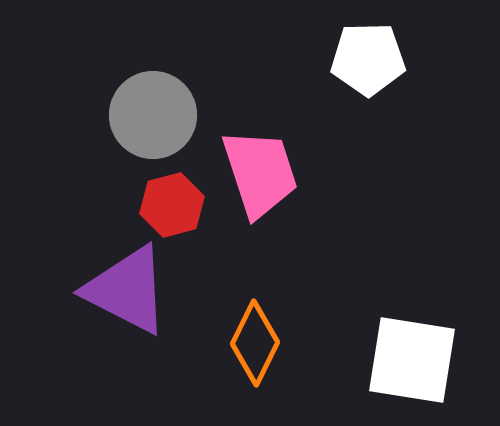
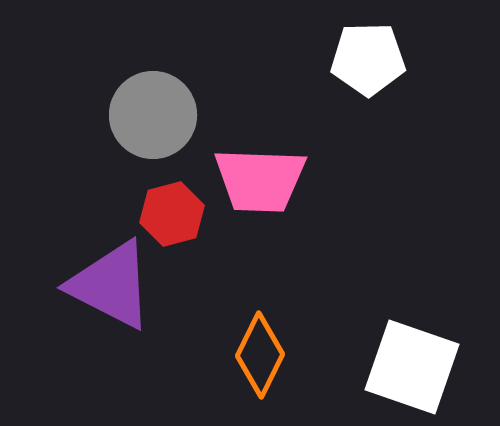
pink trapezoid: moved 7 px down; rotated 110 degrees clockwise
red hexagon: moved 9 px down
purple triangle: moved 16 px left, 5 px up
orange diamond: moved 5 px right, 12 px down
white square: moved 7 px down; rotated 10 degrees clockwise
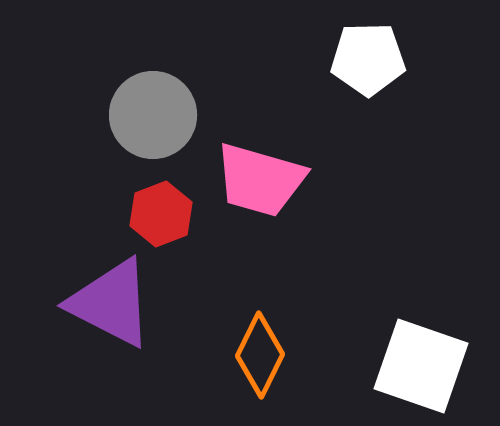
pink trapezoid: rotated 14 degrees clockwise
red hexagon: moved 11 px left; rotated 6 degrees counterclockwise
purple triangle: moved 18 px down
white square: moved 9 px right, 1 px up
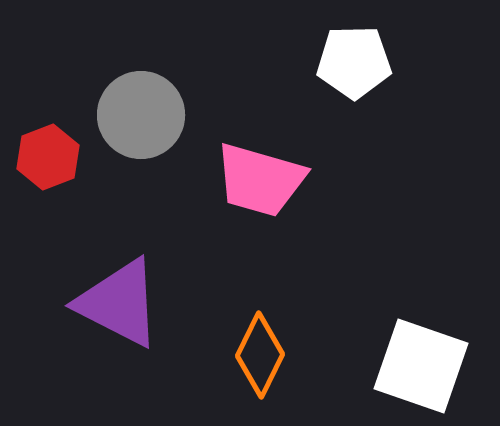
white pentagon: moved 14 px left, 3 px down
gray circle: moved 12 px left
red hexagon: moved 113 px left, 57 px up
purple triangle: moved 8 px right
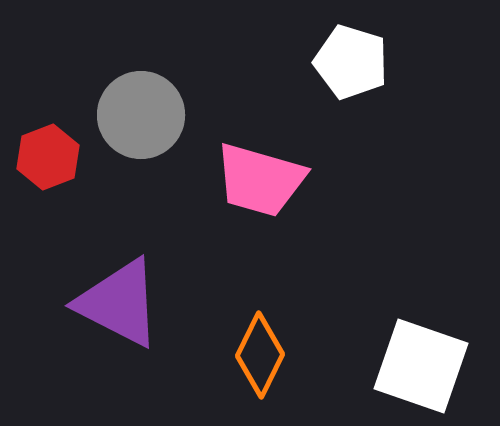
white pentagon: moved 3 px left; rotated 18 degrees clockwise
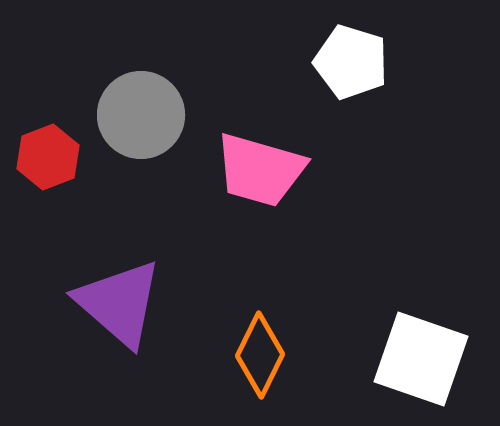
pink trapezoid: moved 10 px up
purple triangle: rotated 14 degrees clockwise
white square: moved 7 px up
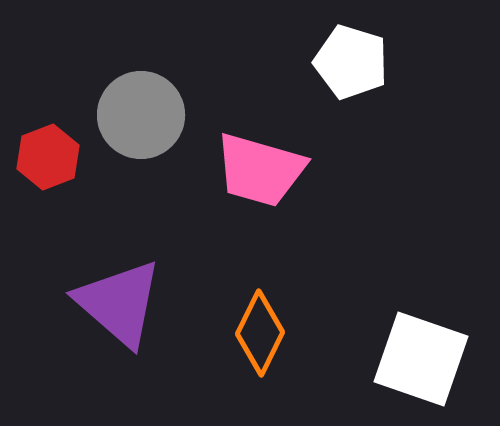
orange diamond: moved 22 px up
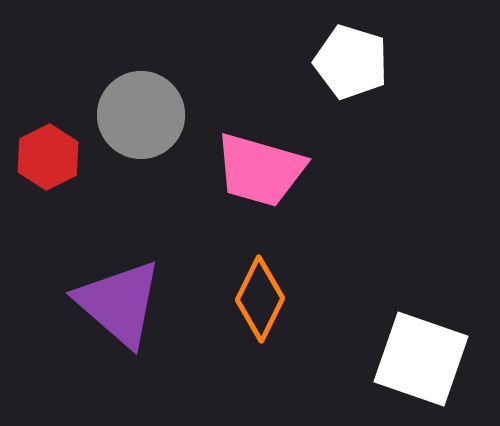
red hexagon: rotated 6 degrees counterclockwise
orange diamond: moved 34 px up
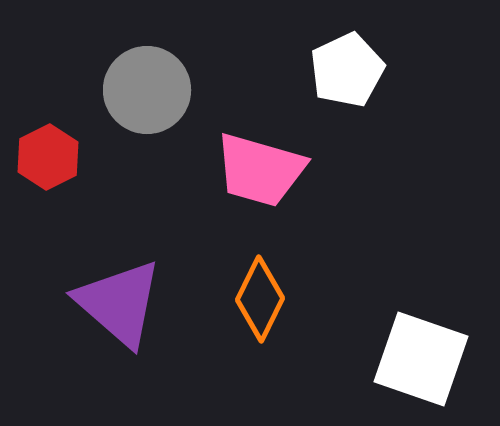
white pentagon: moved 4 px left, 8 px down; rotated 30 degrees clockwise
gray circle: moved 6 px right, 25 px up
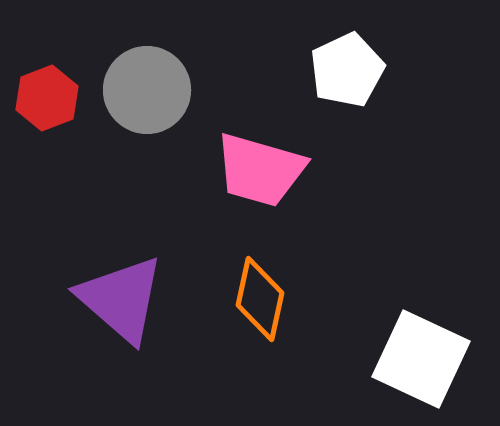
red hexagon: moved 1 px left, 59 px up; rotated 6 degrees clockwise
orange diamond: rotated 14 degrees counterclockwise
purple triangle: moved 2 px right, 4 px up
white square: rotated 6 degrees clockwise
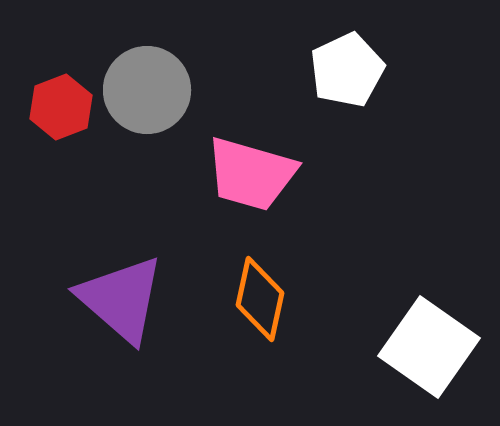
red hexagon: moved 14 px right, 9 px down
pink trapezoid: moved 9 px left, 4 px down
white square: moved 8 px right, 12 px up; rotated 10 degrees clockwise
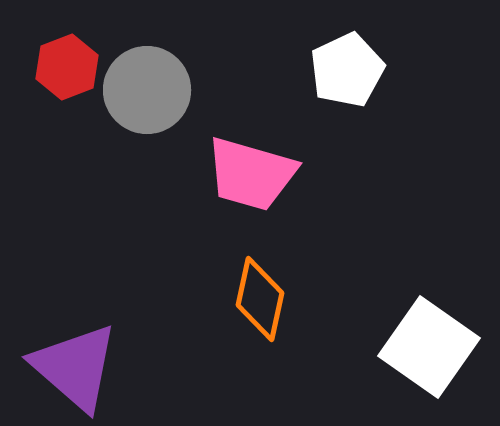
red hexagon: moved 6 px right, 40 px up
purple triangle: moved 46 px left, 68 px down
